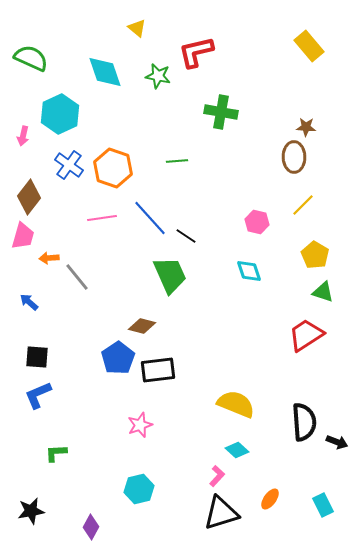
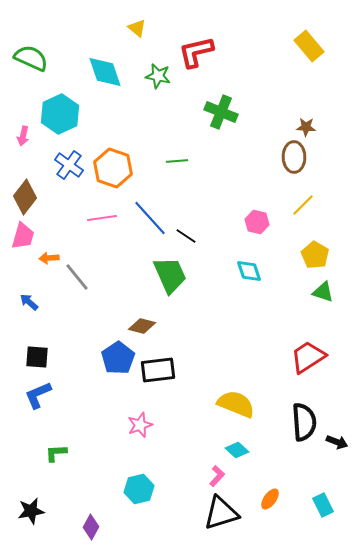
green cross at (221, 112): rotated 12 degrees clockwise
brown diamond at (29, 197): moved 4 px left
red trapezoid at (306, 335): moved 2 px right, 22 px down
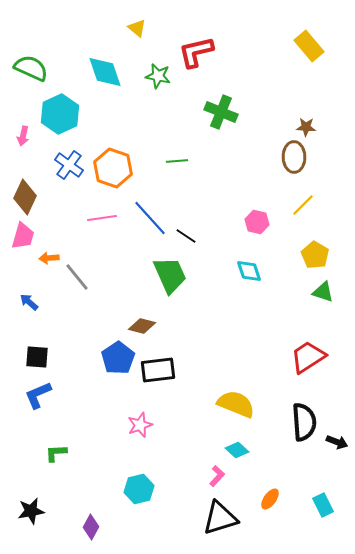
green semicircle at (31, 58): moved 10 px down
brown diamond at (25, 197): rotated 12 degrees counterclockwise
black triangle at (221, 513): moved 1 px left, 5 px down
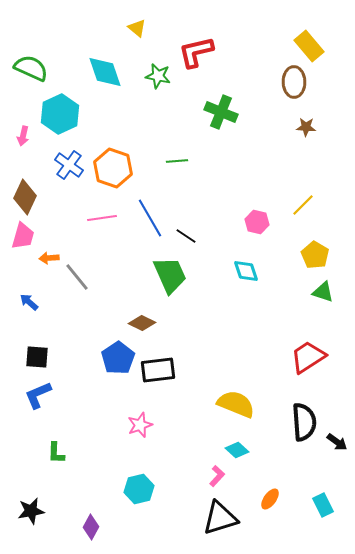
brown ellipse at (294, 157): moved 75 px up
blue line at (150, 218): rotated 12 degrees clockwise
cyan diamond at (249, 271): moved 3 px left
brown diamond at (142, 326): moved 3 px up; rotated 12 degrees clockwise
black arrow at (337, 442): rotated 15 degrees clockwise
green L-shape at (56, 453): rotated 85 degrees counterclockwise
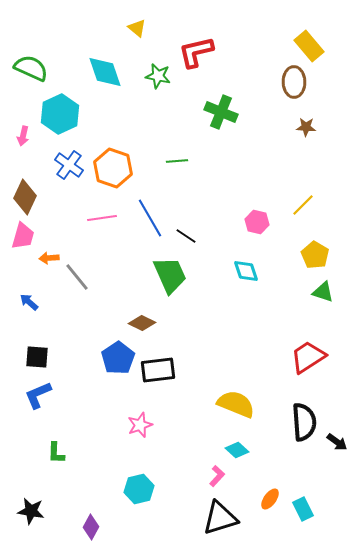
cyan rectangle at (323, 505): moved 20 px left, 4 px down
black star at (31, 511): rotated 20 degrees clockwise
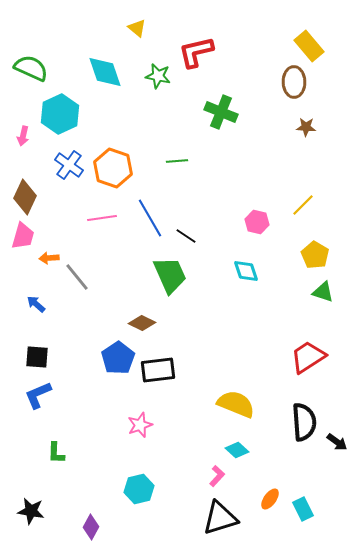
blue arrow at (29, 302): moved 7 px right, 2 px down
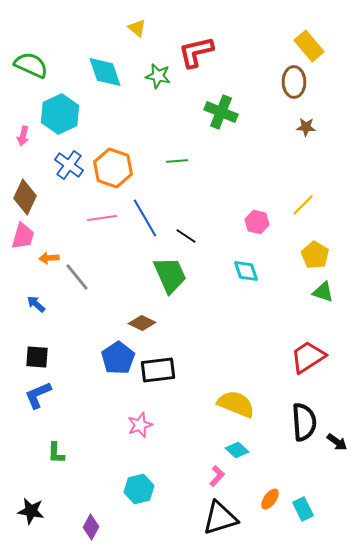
green semicircle at (31, 68): moved 3 px up
blue line at (150, 218): moved 5 px left
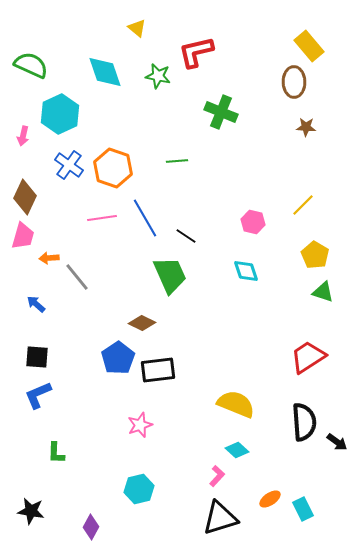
pink hexagon at (257, 222): moved 4 px left
orange ellipse at (270, 499): rotated 20 degrees clockwise
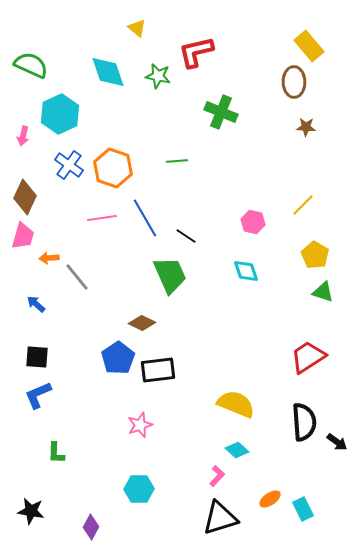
cyan diamond at (105, 72): moved 3 px right
cyan hexagon at (139, 489): rotated 12 degrees clockwise
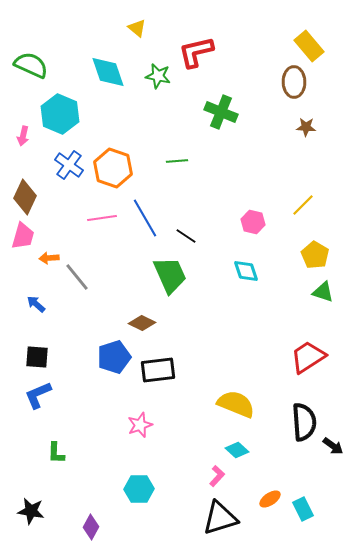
cyan hexagon at (60, 114): rotated 12 degrees counterclockwise
blue pentagon at (118, 358): moved 4 px left, 1 px up; rotated 16 degrees clockwise
black arrow at (337, 442): moved 4 px left, 4 px down
